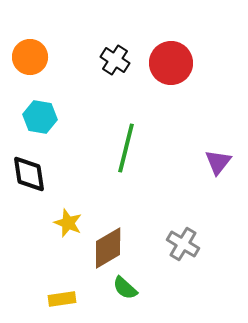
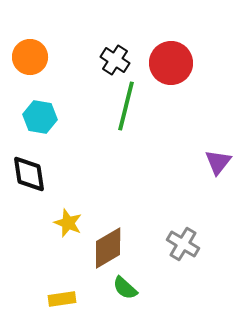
green line: moved 42 px up
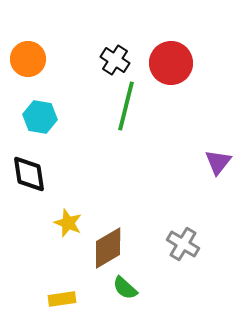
orange circle: moved 2 px left, 2 px down
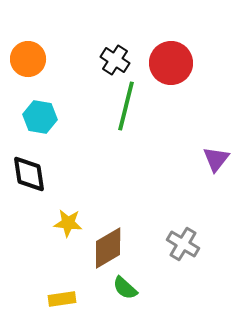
purple triangle: moved 2 px left, 3 px up
yellow star: rotated 16 degrees counterclockwise
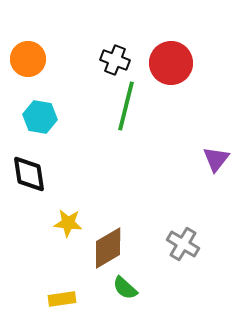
black cross: rotated 12 degrees counterclockwise
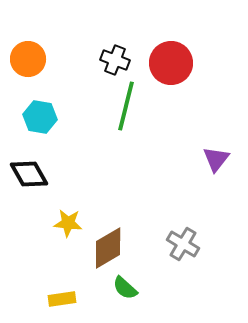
black diamond: rotated 21 degrees counterclockwise
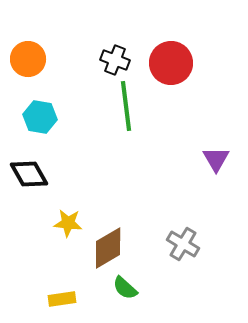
green line: rotated 21 degrees counterclockwise
purple triangle: rotated 8 degrees counterclockwise
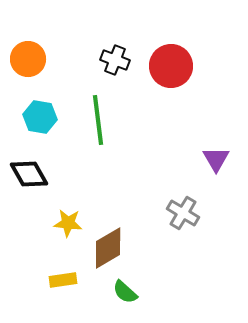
red circle: moved 3 px down
green line: moved 28 px left, 14 px down
gray cross: moved 31 px up
green semicircle: moved 4 px down
yellow rectangle: moved 1 px right, 19 px up
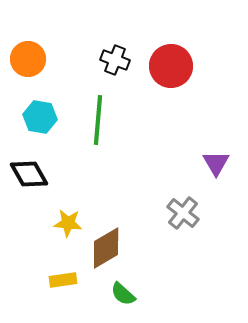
green line: rotated 12 degrees clockwise
purple triangle: moved 4 px down
gray cross: rotated 8 degrees clockwise
brown diamond: moved 2 px left
green semicircle: moved 2 px left, 2 px down
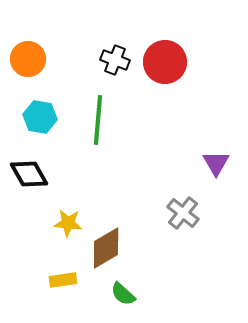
red circle: moved 6 px left, 4 px up
